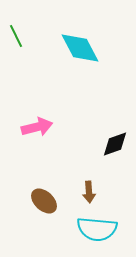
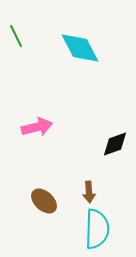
cyan semicircle: rotated 93 degrees counterclockwise
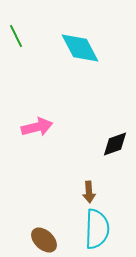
brown ellipse: moved 39 px down
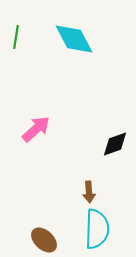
green line: moved 1 px down; rotated 35 degrees clockwise
cyan diamond: moved 6 px left, 9 px up
pink arrow: moved 1 px left, 2 px down; rotated 28 degrees counterclockwise
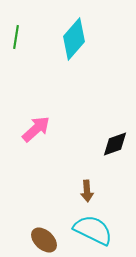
cyan diamond: rotated 69 degrees clockwise
brown arrow: moved 2 px left, 1 px up
cyan semicircle: moved 4 px left, 1 px down; rotated 66 degrees counterclockwise
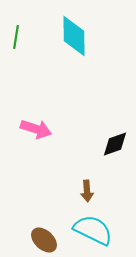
cyan diamond: moved 3 px up; rotated 42 degrees counterclockwise
pink arrow: rotated 60 degrees clockwise
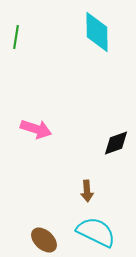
cyan diamond: moved 23 px right, 4 px up
black diamond: moved 1 px right, 1 px up
cyan semicircle: moved 3 px right, 2 px down
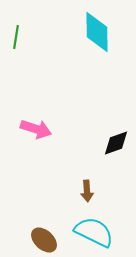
cyan semicircle: moved 2 px left
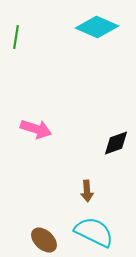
cyan diamond: moved 5 px up; rotated 66 degrees counterclockwise
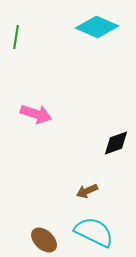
pink arrow: moved 15 px up
brown arrow: rotated 70 degrees clockwise
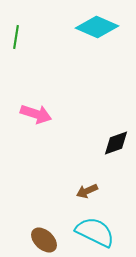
cyan semicircle: moved 1 px right
